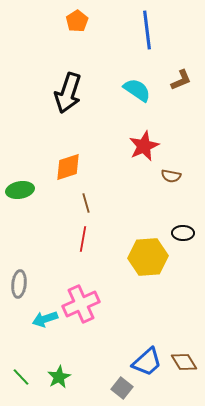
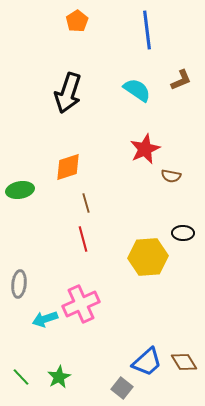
red star: moved 1 px right, 3 px down
red line: rotated 25 degrees counterclockwise
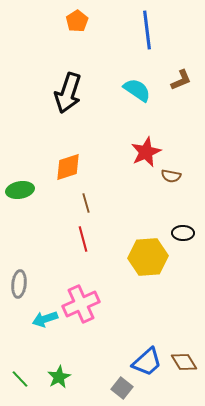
red star: moved 1 px right, 3 px down
green line: moved 1 px left, 2 px down
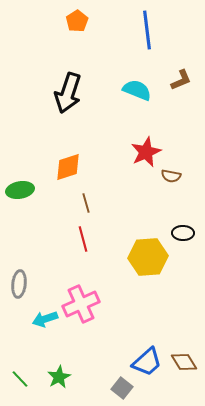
cyan semicircle: rotated 12 degrees counterclockwise
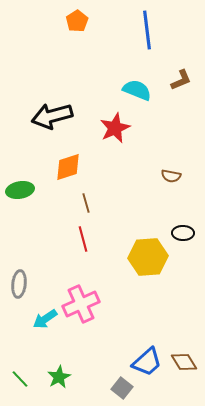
black arrow: moved 16 px left, 23 px down; rotated 57 degrees clockwise
red star: moved 31 px left, 24 px up
cyan arrow: rotated 15 degrees counterclockwise
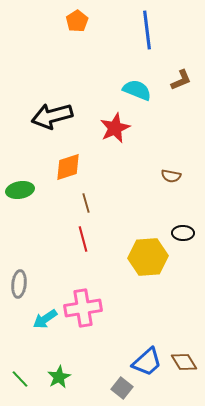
pink cross: moved 2 px right, 4 px down; rotated 15 degrees clockwise
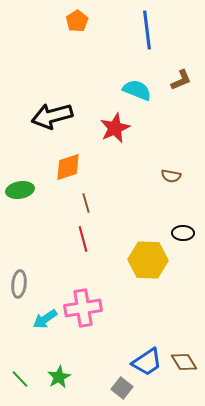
yellow hexagon: moved 3 px down; rotated 6 degrees clockwise
blue trapezoid: rotated 8 degrees clockwise
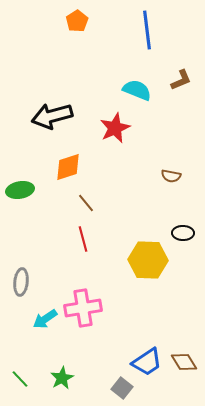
brown line: rotated 24 degrees counterclockwise
gray ellipse: moved 2 px right, 2 px up
green star: moved 3 px right, 1 px down
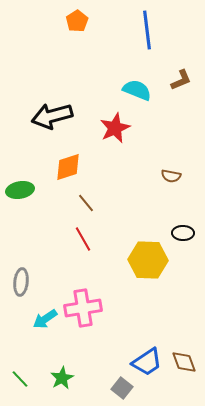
red line: rotated 15 degrees counterclockwise
brown diamond: rotated 12 degrees clockwise
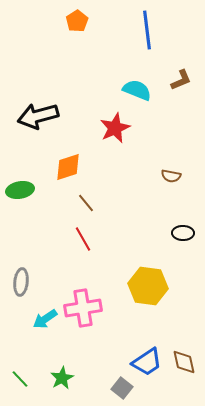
black arrow: moved 14 px left
yellow hexagon: moved 26 px down; rotated 6 degrees clockwise
brown diamond: rotated 8 degrees clockwise
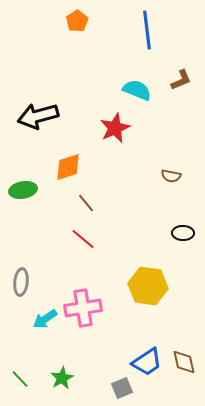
green ellipse: moved 3 px right
red line: rotated 20 degrees counterclockwise
gray square: rotated 30 degrees clockwise
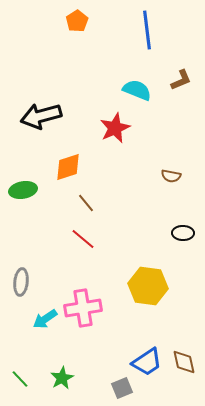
black arrow: moved 3 px right
